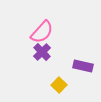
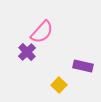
purple cross: moved 15 px left
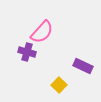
purple cross: rotated 30 degrees counterclockwise
purple rectangle: rotated 12 degrees clockwise
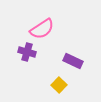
pink semicircle: moved 3 px up; rotated 15 degrees clockwise
purple rectangle: moved 10 px left, 5 px up
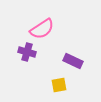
yellow square: rotated 35 degrees clockwise
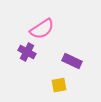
purple cross: rotated 12 degrees clockwise
purple rectangle: moved 1 px left
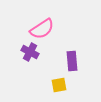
purple cross: moved 3 px right
purple rectangle: rotated 60 degrees clockwise
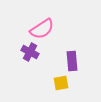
yellow square: moved 2 px right, 2 px up
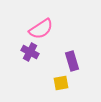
pink semicircle: moved 1 px left
purple rectangle: rotated 12 degrees counterclockwise
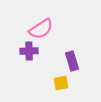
purple cross: moved 1 px left, 1 px up; rotated 30 degrees counterclockwise
